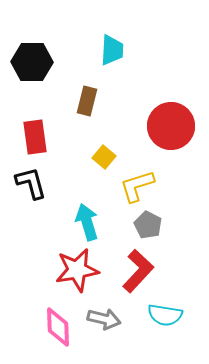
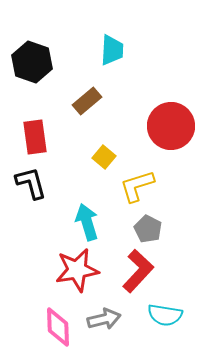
black hexagon: rotated 18 degrees clockwise
brown rectangle: rotated 36 degrees clockwise
gray pentagon: moved 4 px down
gray arrow: rotated 28 degrees counterclockwise
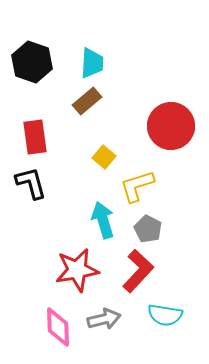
cyan trapezoid: moved 20 px left, 13 px down
cyan arrow: moved 16 px right, 2 px up
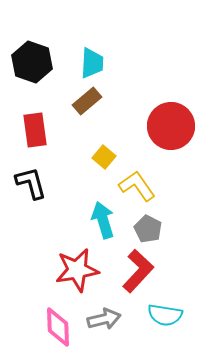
red rectangle: moved 7 px up
yellow L-shape: rotated 72 degrees clockwise
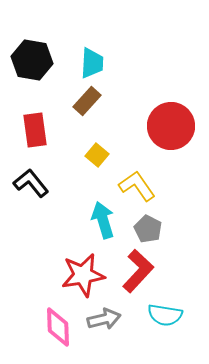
black hexagon: moved 2 px up; rotated 9 degrees counterclockwise
brown rectangle: rotated 8 degrees counterclockwise
yellow square: moved 7 px left, 2 px up
black L-shape: rotated 24 degrees counterclockwise
red star: moved 6 px right, 5 px down
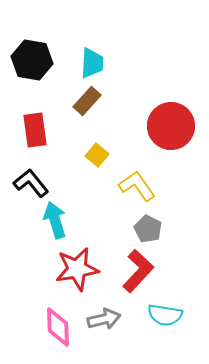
cyan arrow: moved 48 px left
red star: moved 6 px left, 6 px up
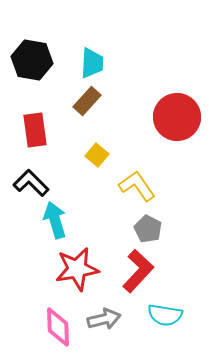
red circle: moved 6 px right, 9 px up
black L-shape: rotated 6 degrees counterclockwise
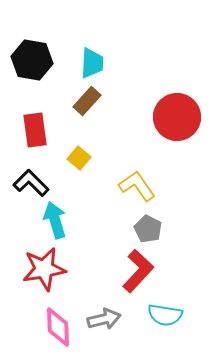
yellow square: moved 18 px left, 3 px down
red star: moved 33 px left
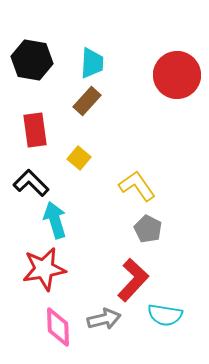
red circle: moved 42 px up
red L-shape: moved 5 px left, 9 px down
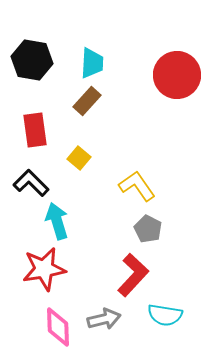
cyan arrow: moved 2 px right, 1 px down
red L-shape: moved 5 px up
